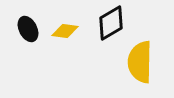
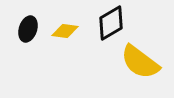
black ellipse: rotated 45 degrees clockwise
yellow semicircle: rotated 54 degrees counterclockwise
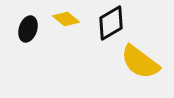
yellow diamond: moved 1 px right, 12 px up; rotated 32 degrees clockwise
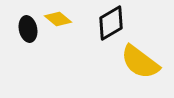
yellow diamond: moved 8 px left
black ellipse: rotated 30 degrees counterclockwise
